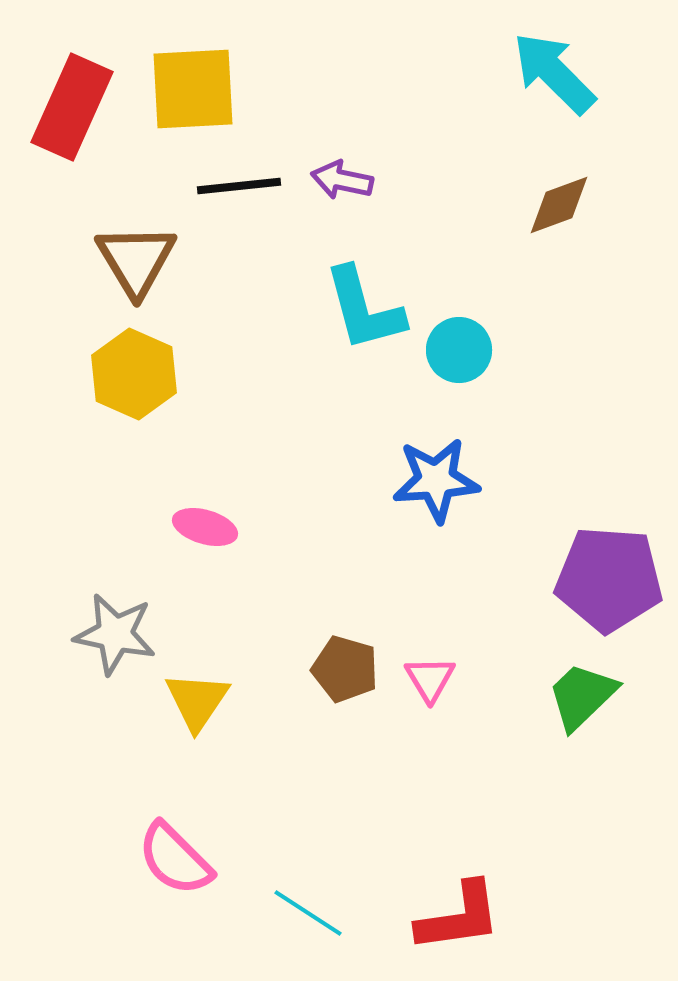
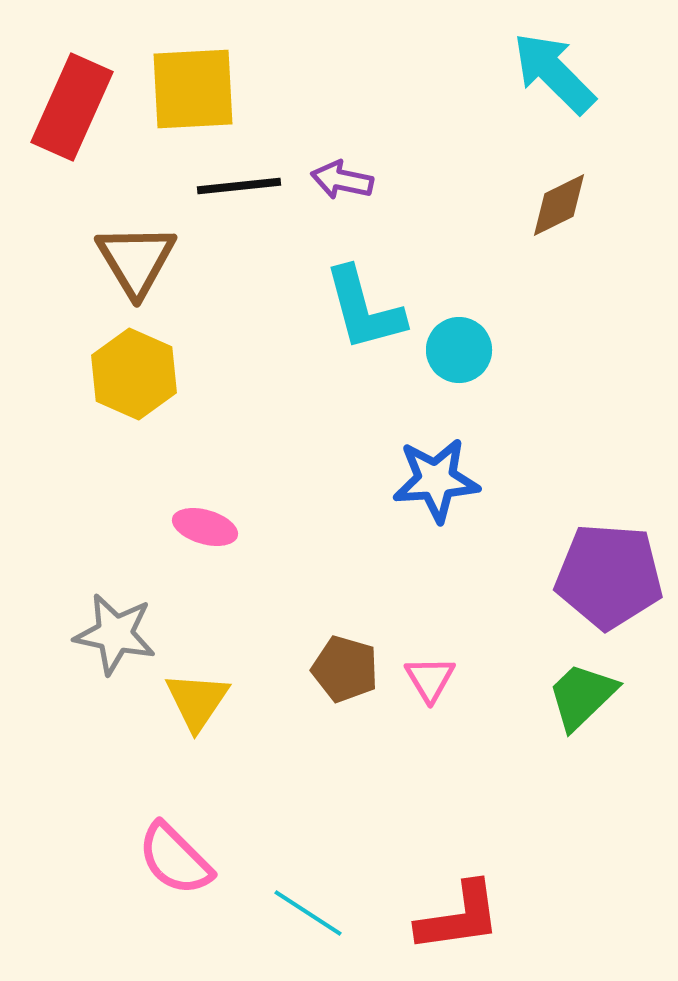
brown diamond: rotated 6 degrees counterclockwise
purple pentagon: moved 3 px up
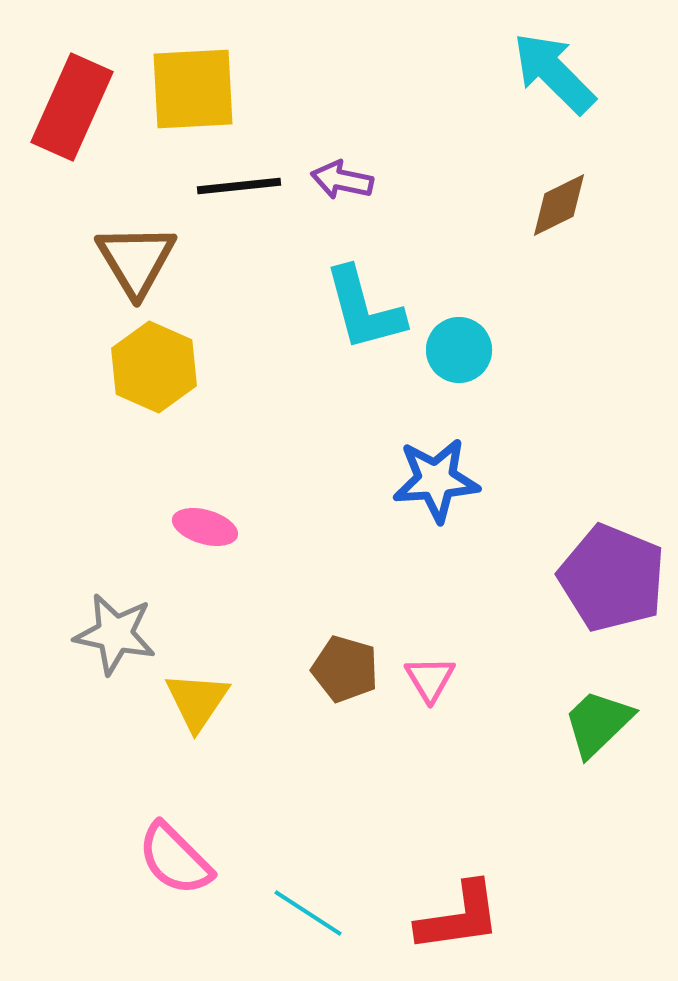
yellow hexagon: moved 20 px right, 7 px up
purple pentagon: moved 3 px right, 2 px down; rotated 18 degrees clockwise
green trapezoid: moved 16 px right, 27 px down
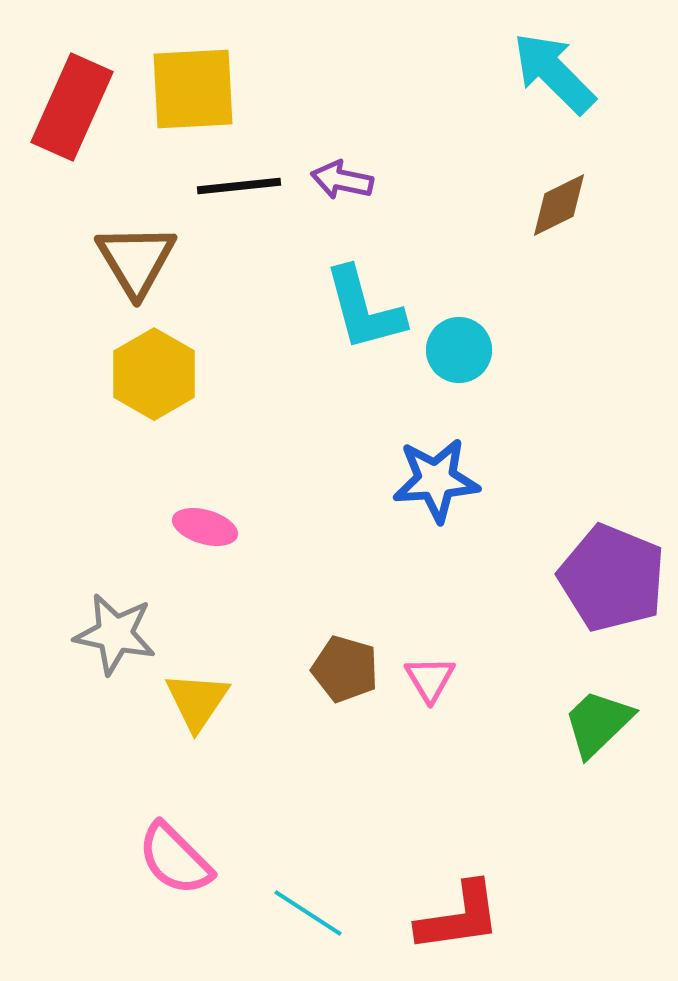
yellow hexagon: moved 7 px down; rotated 6 degrees clockwise
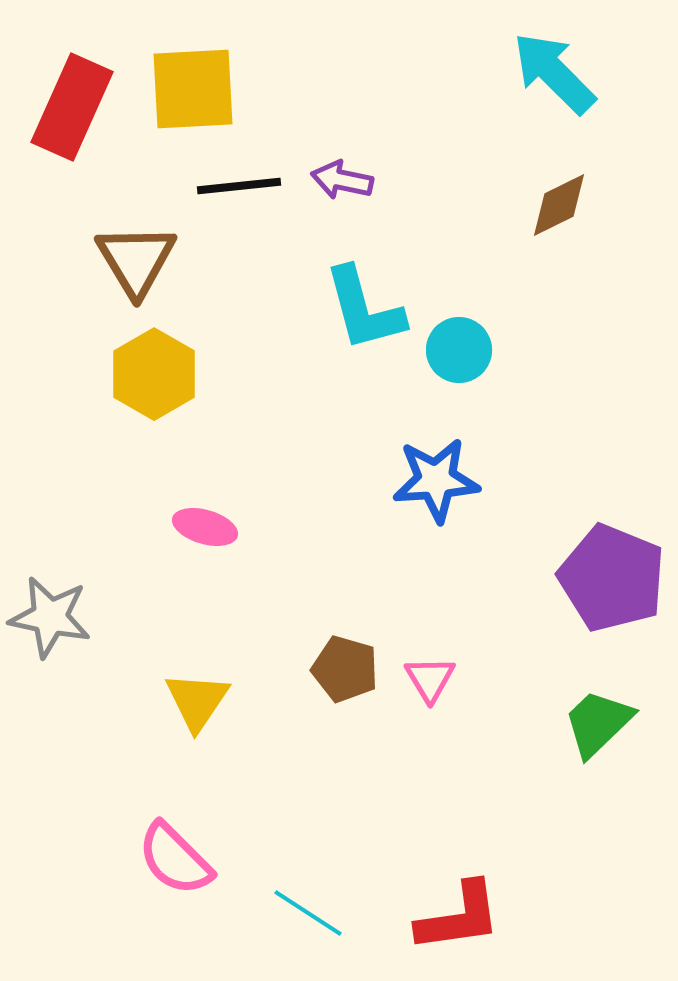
gray star: moved 65 px left, 17 px up
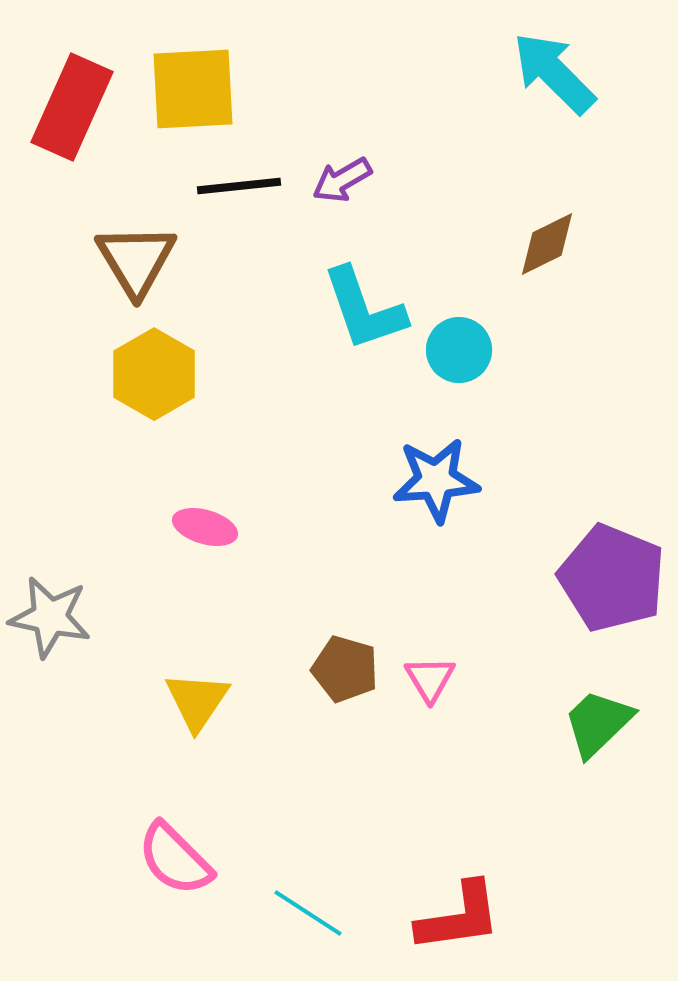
purple arrow: rotated 42 degrees counterclockwise
brown diamond: moved 12 px left, 39 px down
cyan L-shape: rotated 4 degrees counterclockwise
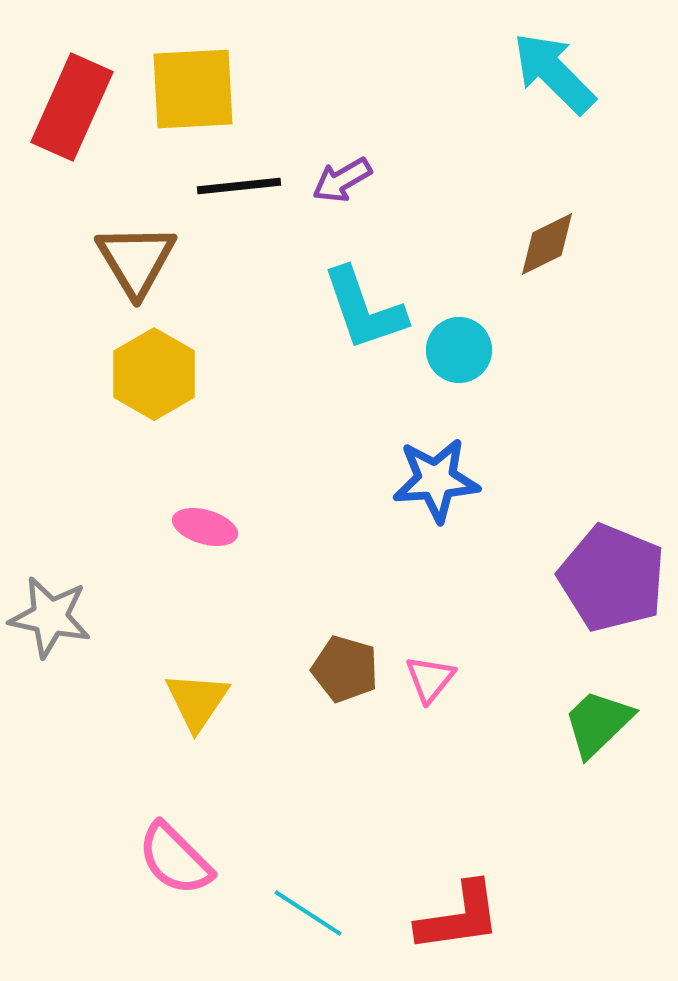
pink triangle: rotated 10 degrees clockwise
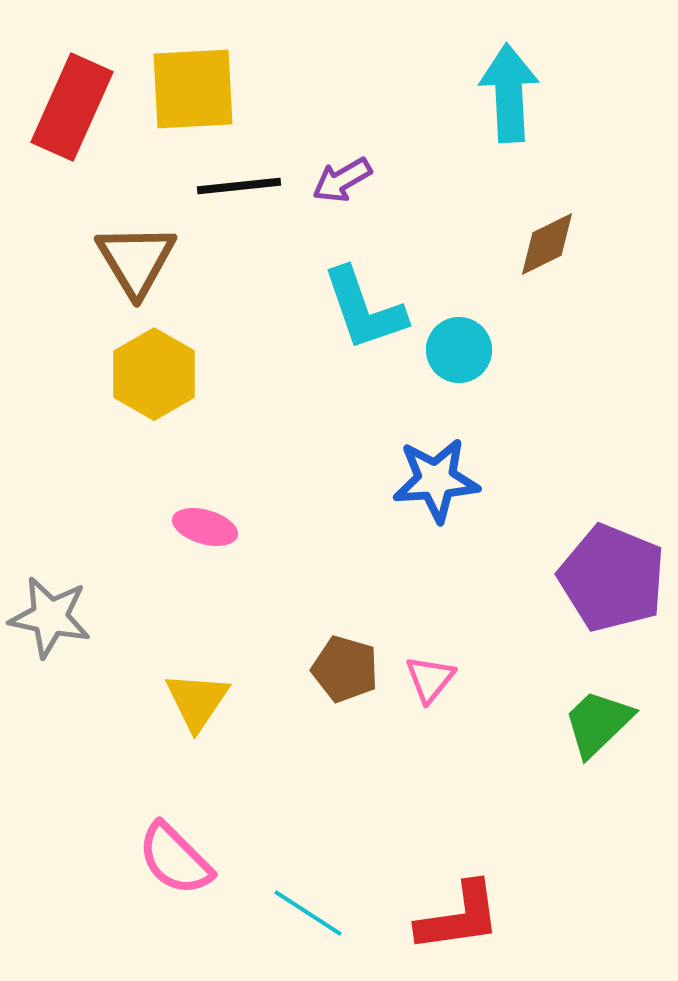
cyan arrow: moved 45 px left, 20 px down; rotated 42 degrees clockwise
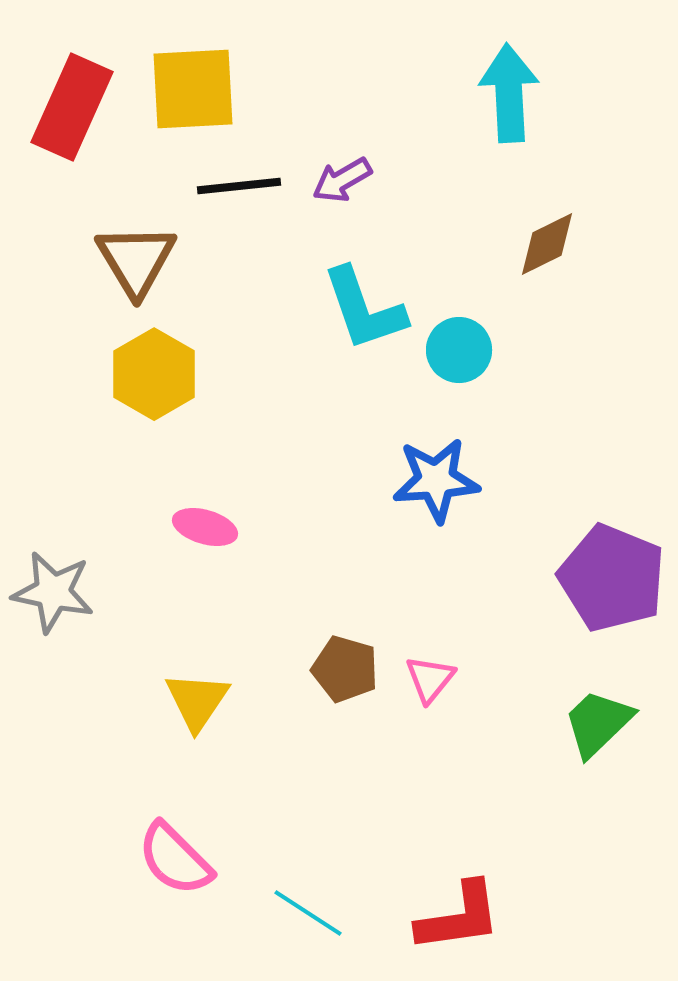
gray star: moved 3 px right, 25 px up
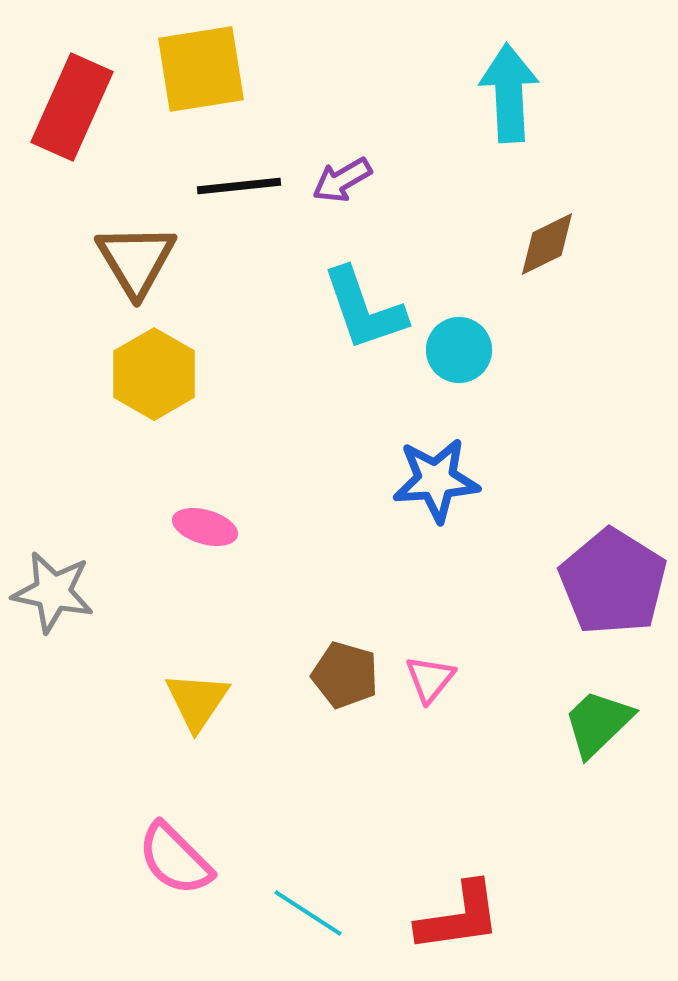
yellow square: moved 8 px right, 20 px up; rotated 6 degrees counterclockwise
purple pentagon: moved 1 px right, 4 px down; rotated 10 degrees clockwise
brown pentagon: moved 6 px down
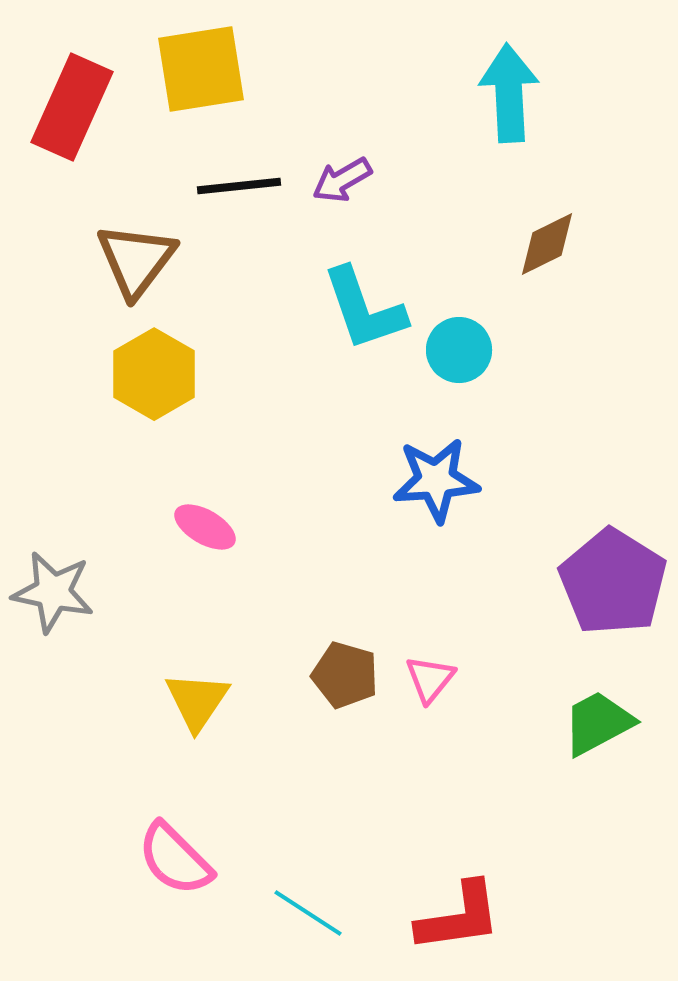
brown triangle: rotated 8 degrees clockwise
pink ellipse: rotated 14 degrees clockwise
green trapezoid: rotated 16 degrees clockwise
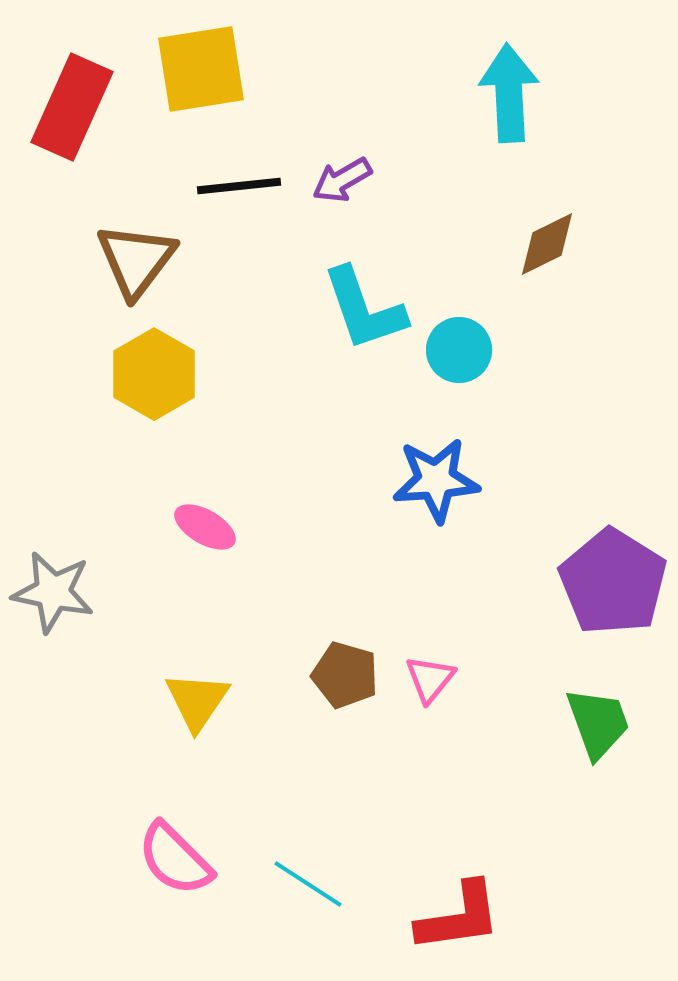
green trapezoid: rotated 98 degrees clockwise
cyan line: moved 29 px up
